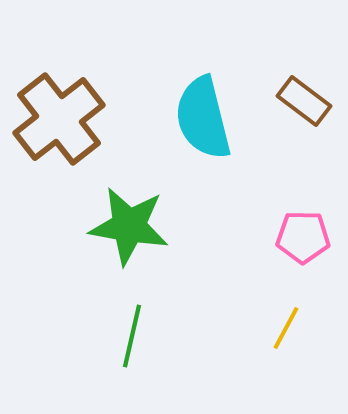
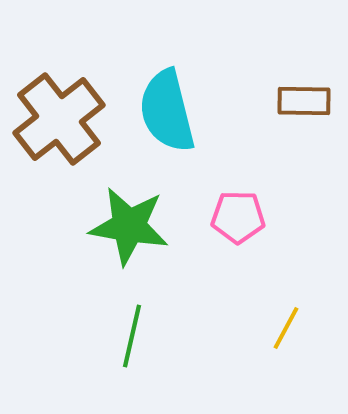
brown rectangle: rotated 36 degrees counterclockwise
cyan semicircle: moved 36 px left, 7 px up
pink pentagon: moved 65 px left, 20 px up
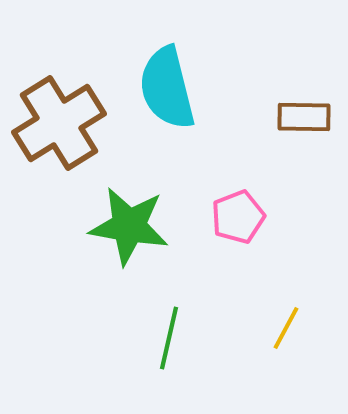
brown rectangle: moved 16 px down
cyan semicircle: moved 23 px up
brown cross: moved 4 px down; rotated 6 degrees clockwise
pink pentagon: rotated 22 degrees counterclockwise
green line: moved 37 px right, 2 px down
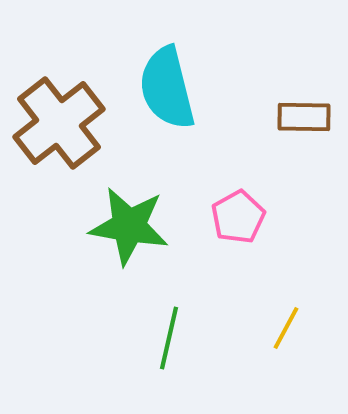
brown cross: rotated 6 degrees counterclockwise
pink pentagon: rotated 8 degrees counterclockwise
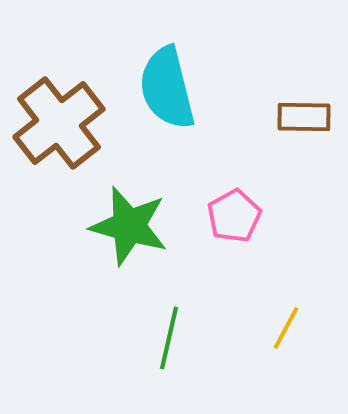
pink pentagon: moved 4 px left, 1 px up
green star: rotated 6 degrees clockwise
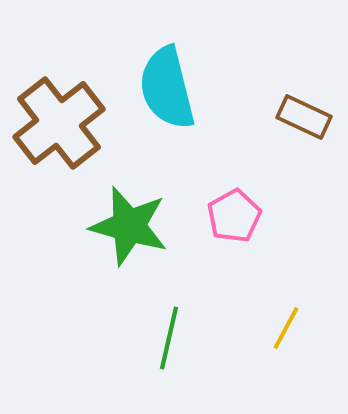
brown rectangle: rotated 24 degrees clockwise
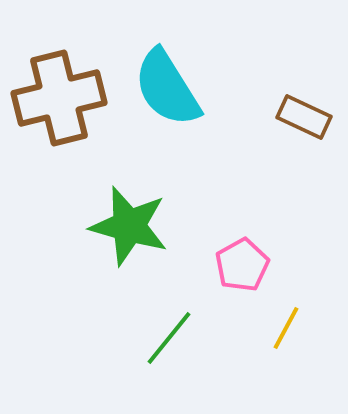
cyan semicircle: rotated 18 degrees counterclockwise
brown cross: moved 25 px up; rotated 24 degrees clockwise
pink pentagon: moved 8 px right, 49 px down
green line: rotated 26 degrees clockwise
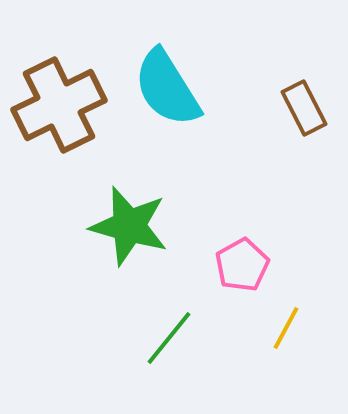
brown cross: moved 7 px down; rotated 12 degrees counterclockwise
brown rectangle: moved 9 px up; rotated 38 degrees clockwise
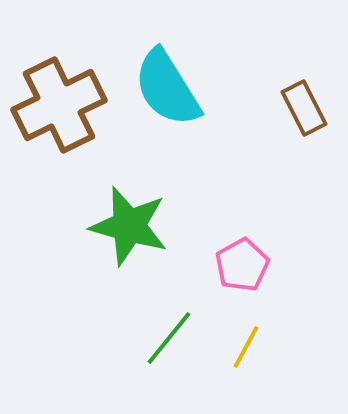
yellow line: moved 40 px left, 19 px down
